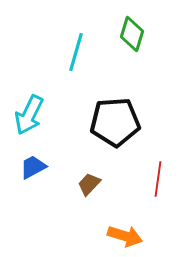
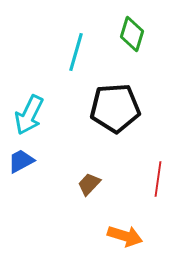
black pentagon: moved 14 px up
blue trapezoid: moved 12 px left, 6 px up
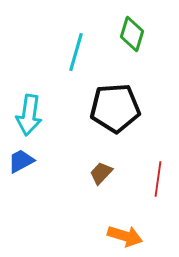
cyan arrow: rotated 18 degrees counterclockwise
brown trapezoid: moved 12 px right, 11 px up
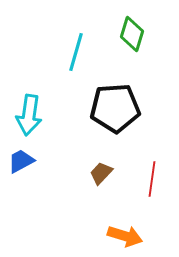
red line: moved 6 px left
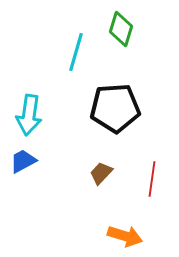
green diamond: moved 11 px left, 5 px up
blue trapezoid: moved 2 px right
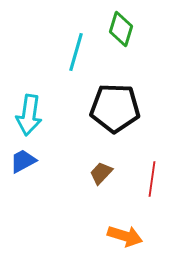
black pentagon: rotated 6 degrees clockwise
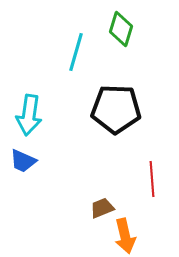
black pentagon: moved 1 px right, 1 px down
blue trapezoid: rotated 128 degrees counterclockwise
brown trapezoid: moved 1 px right, 35 px down; rotated 25 degrees clockwise
red line: rotated 12 degrees counterclockwise
orange arrow: rotated 60 degrees clockwise
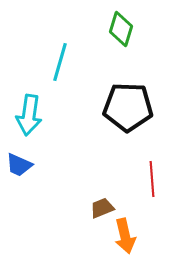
cyan line: moved 16 px left, 10 px down
black pentagon: moved 12 px right, 2 px up
blue trapezoid: moved 4 px left, 4 px down
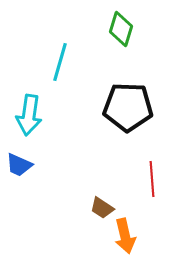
brown trapezoid: rotated 125 degrees counterclockwise
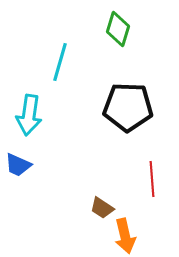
green diamond: moved 3 px left
blue trapezoid: moved 1 px left
